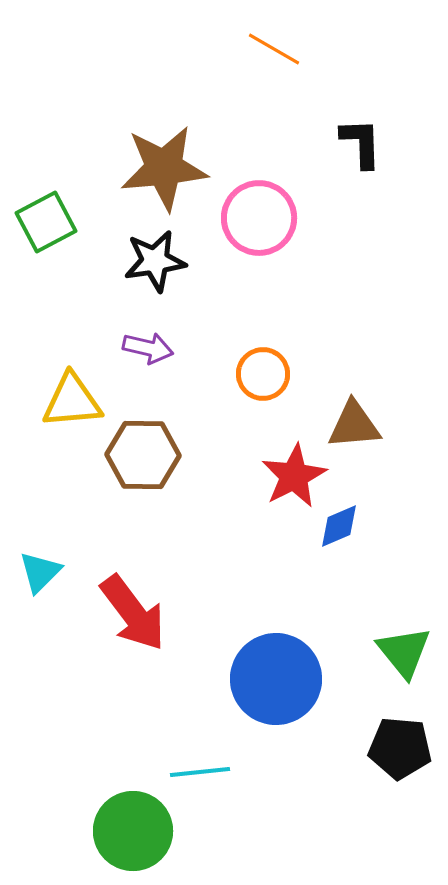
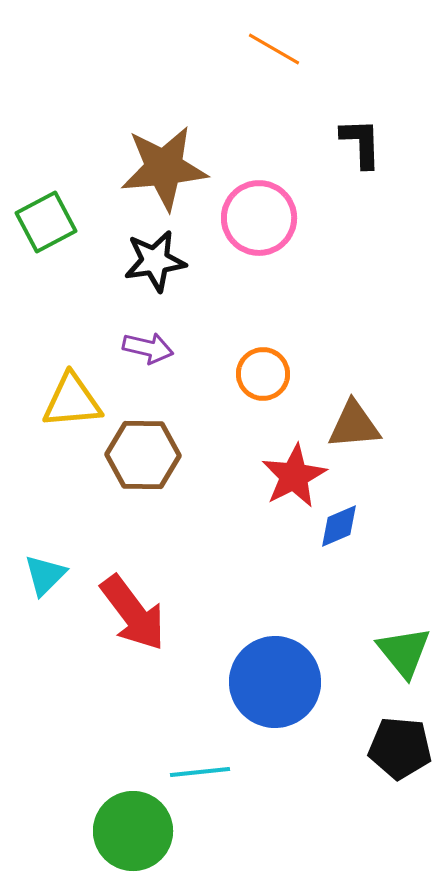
cyan triangle: moved 5 px right, 3 px down
blue circle: moved 1 px left, 3 px down
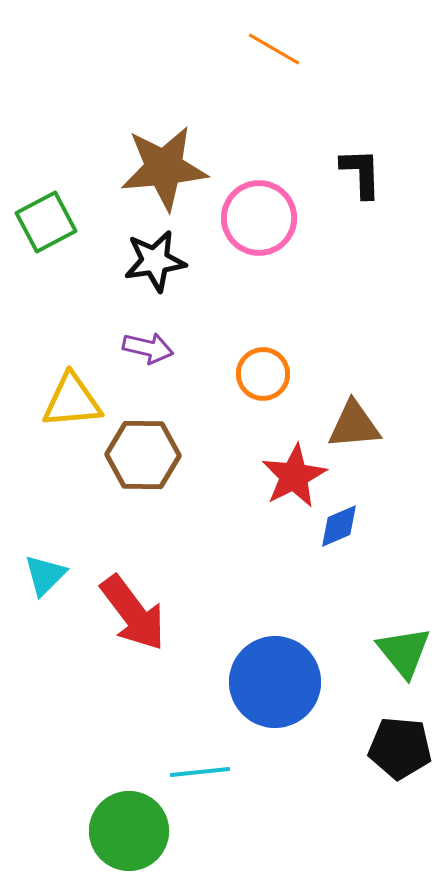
black L-shape: moved 30 px down
green circle: moved 4 px left
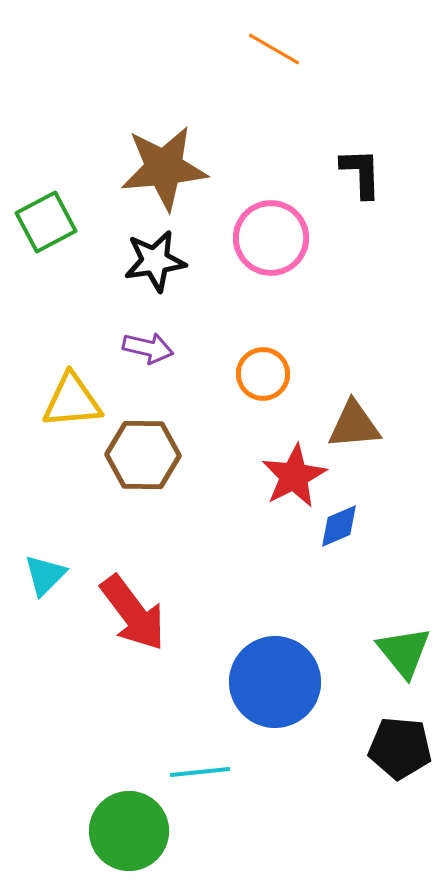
pink circle: moved 12 px right, 20 px down
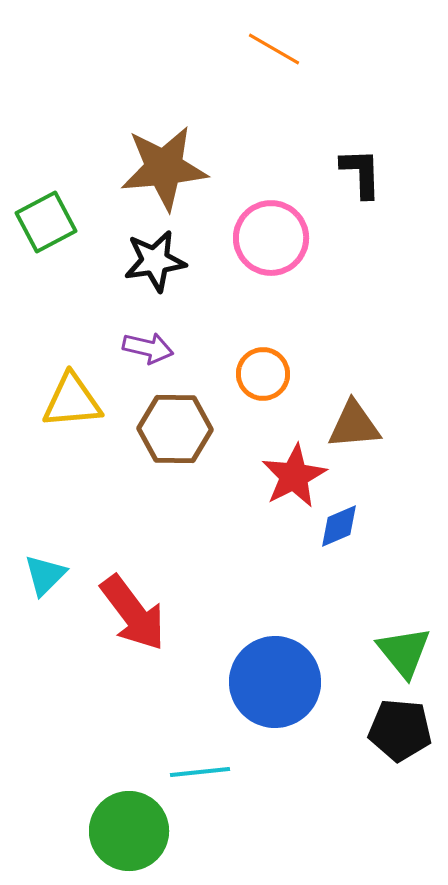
brown hexagon: moved 32 px right, 26 px up
black pentagon: moved 18 px up
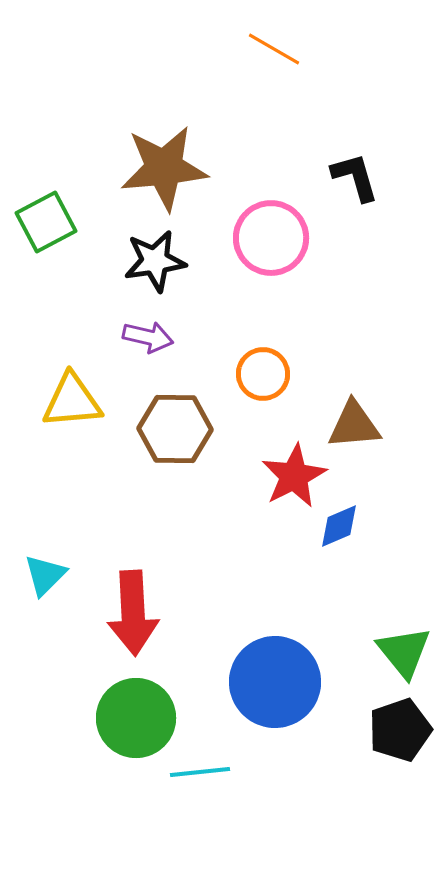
black L-shape: moved 6 px left, 4 px down; rotated 14 degrees counterclockwise
purple arrow: moved 11 px up
red arrow: rotated 34 degrees clockwise
black pentagon: rotated 24 degrees counterclockwise
green circle: moved 7 px right, 113 px up
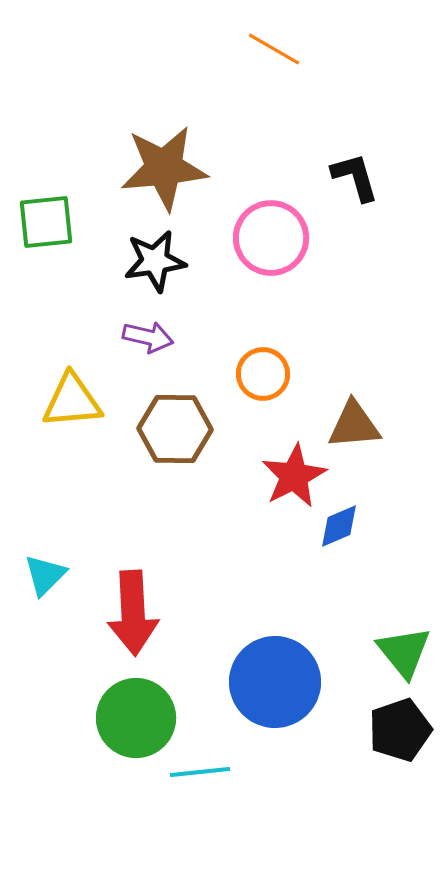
green square: rotated 22 degrees clockwise
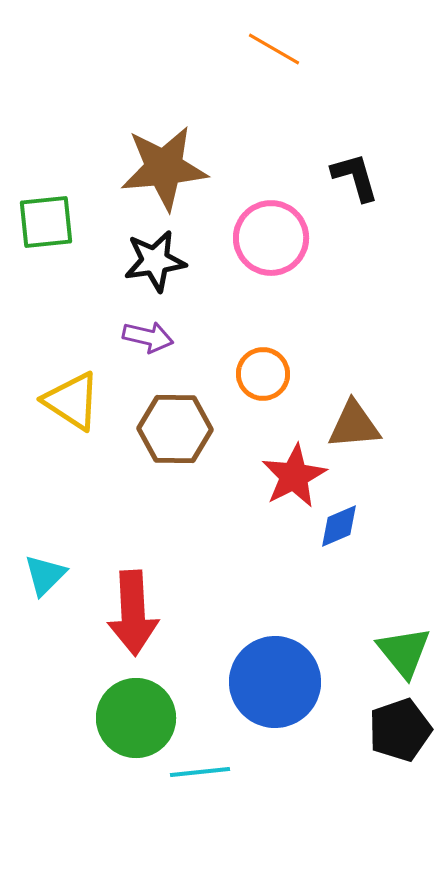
yellow triangle: rotated 38 degrees clockwise
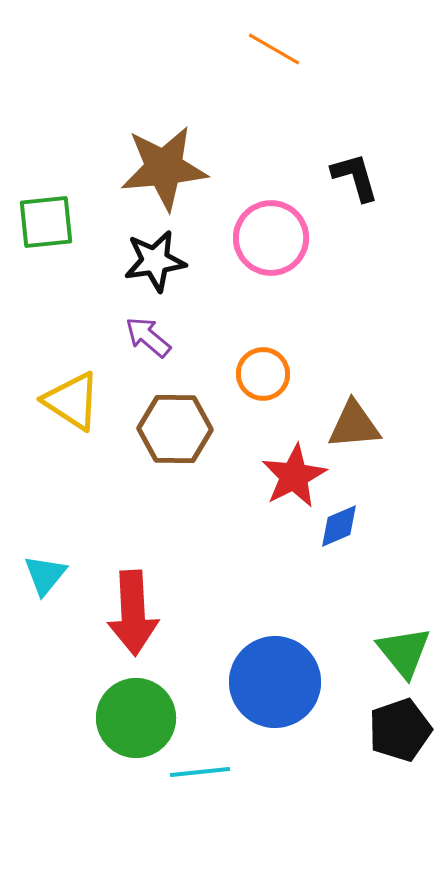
purple arrow: rotated 153 degrees counterclockwise
cyan triangle: rotated 6 degrees counterclockwise
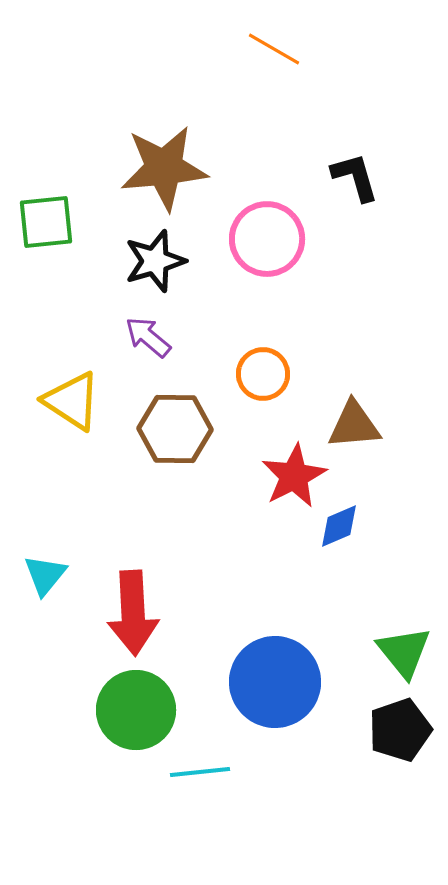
pink circle: moved 4 px left, 1 px down
black star: rotated 8 degrees counterclockwise
green circle: moved 8 px up
